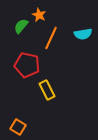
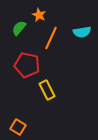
green semicircle: moved 2 px left, 2 px down
cyan semicircle: moved 1 px left, 2 px up
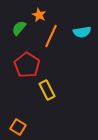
orange line: moved 2 px up
red pentagon: rotated 20 degrees clockwise
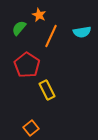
orange square: moved 13 px right, 1 px down; rotated 21 degrees clockwise
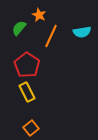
yellow rectangle: moved 20 px left, 2 px down
